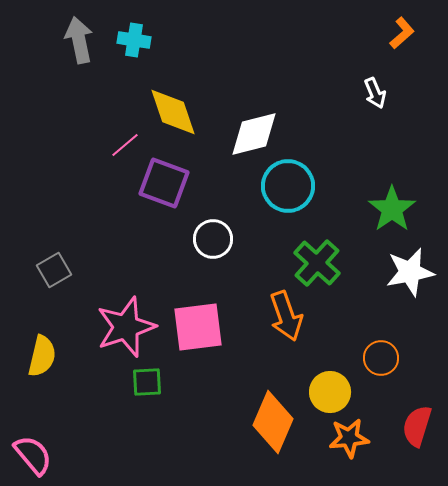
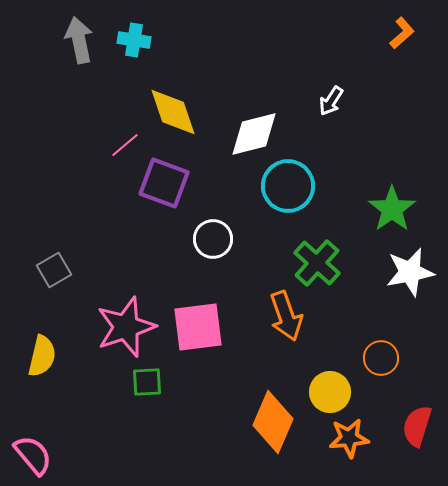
white arrow: moved 44 px left, 8 px down; rotated 56 degrees clockwise
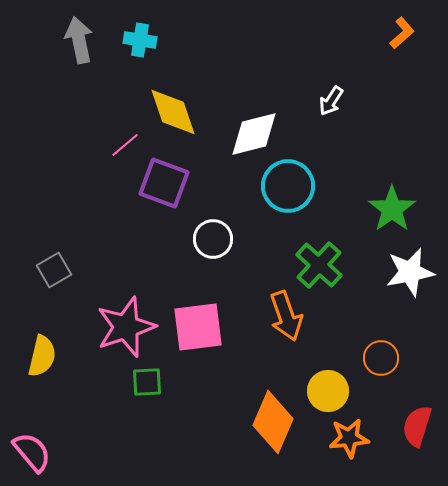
cyan cross: moved 6 px right
green cross: moved 2 px right, 2 px down
yellow circle: moved 2 px left, 1 px up
pink semicircle: moved 1 px left, 3 px up
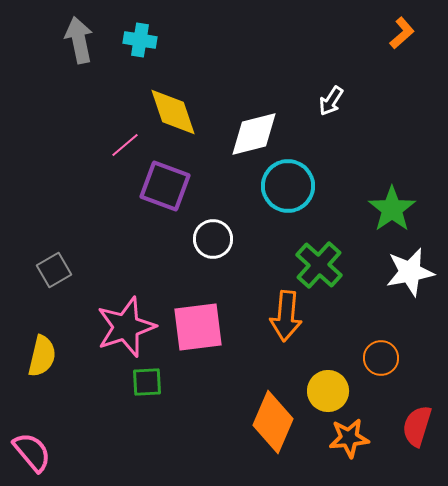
purple square: moved 1 px right, 3 px down
orange arrow: rotated 24 degrees clockwise
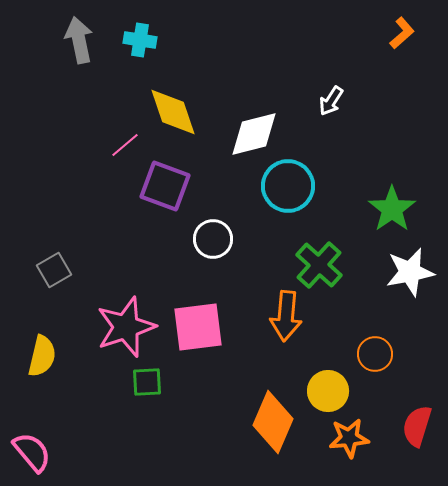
orange circle: moved 6 px left, 4 px up
